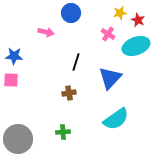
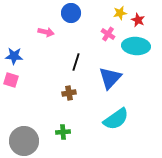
cyan ellipse: rotated 24 degrees clockwise
pink square: rotated 14 degrees clockwise
gray circle: moved 6 px right, 2 px down
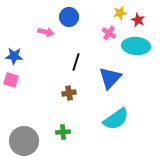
blue circle: moved 2 px left, 4 px down
pink cross: moved 1 px right, 1 px up
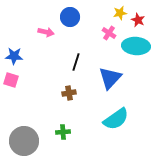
blue circle: moved 1 px right
